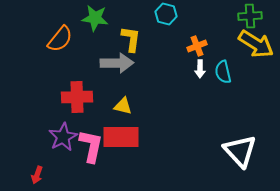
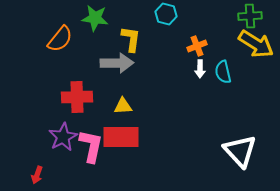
yellow triangle: rotated 18 degrees counterclockwise
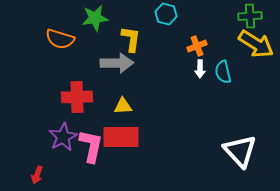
green star: rotated 16 degrees counterclockwise
orange semicircle: rotated 68 degrees clockwise
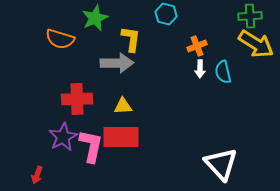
green star: rotated 16 degrees counterclockwise
red cross: moved 2 px down
white triangle: moved 19 px left, 13 px down
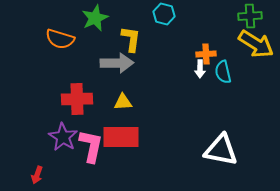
cyan hexagon: moved 2 px left
orange cross: moved 9 px right, 8 px down; rotated 18 degrees clockwise
yellow triangle: moved 4 px up
purple star: rotated 12 degrees counterclockwise
white triangle: moved 14 px up; rotated 36 degrees counterclockwise
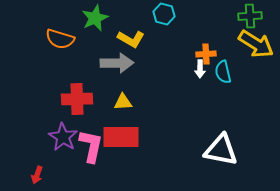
yellow L-shape: rotated 112 degrees clockwise
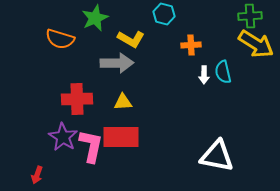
orange cross: moved 15 px left, 9 px up
white arrow: moved 4 px right, 6 px down
white triangle: moved 4 px left, 6 px down
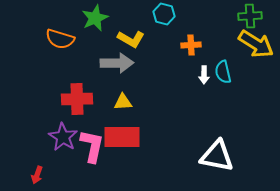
red rectangle: moved 1 px right
pink L-shape: moved 1 px right
